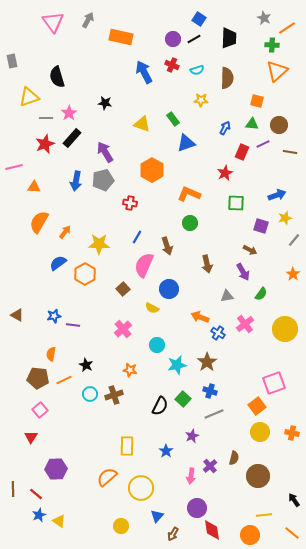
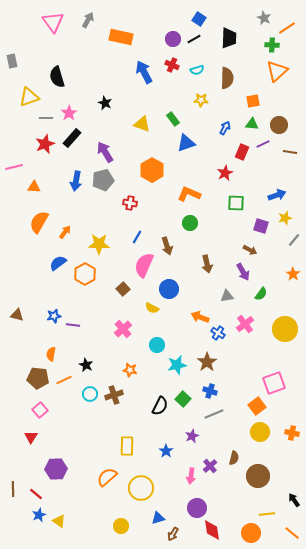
orange square at (257, 101): moved 4 px left; rotated 24 degrees counterclockwise
black star at (105, 103): rotated 16 degrees clockwise
brown triangle at (17, 315): rotated 16 degrees counterclockwise
yellow line at (264, 515): moved 3 px right, 1 px up
blue triangle at (157, 516): moved 1 px right, 2 px down; rotated 32 degrees clockwise
orange circle at (250, 535): moved 1 px right, 2 px up
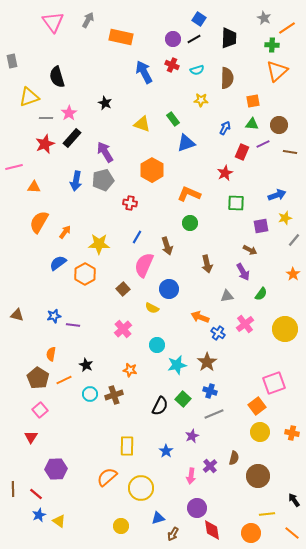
purple square at (261, 226): rotated 28 degrees counterclockwise
brown pentagon at (38, 378): rotated 25 degrees clockwise
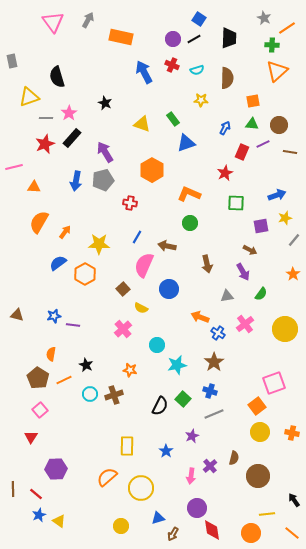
brown arrow at (167, 246): rotated 120 degrees clockwise
yellow semicircle at (152, 308): moved 11 px left
brown star at (207, 362): moved 7 px right
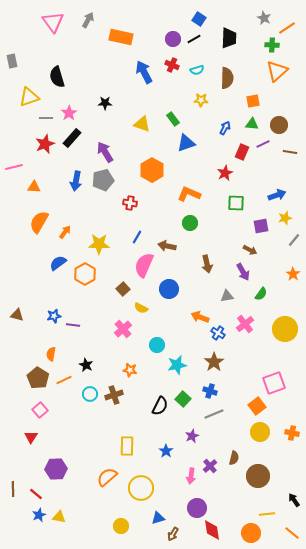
black star at (105, 103): rotated 24 degrees counterclockwise
yellow triangle at (59, 521): moved 4 px up; rotated 24 degrees counterclockwise
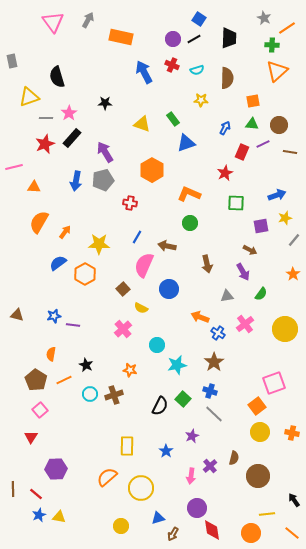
brown pentagon at (38, 378): moved 2 px left, 2 px down
gray line at (214, 414): rotated 66 degrees clockwise
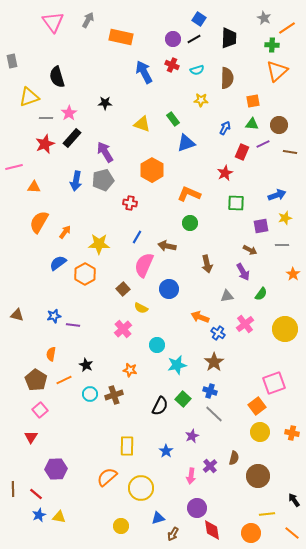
gray line at (294, 240): moved 12 px left, 5 px down; rotated 48 degrees clockwise
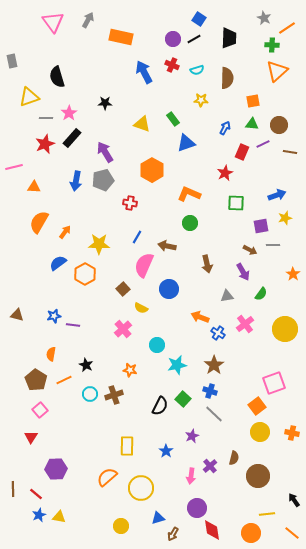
gray line at (282, 245): moved 9 px left
brown star at (214, 362): moved 3 px down
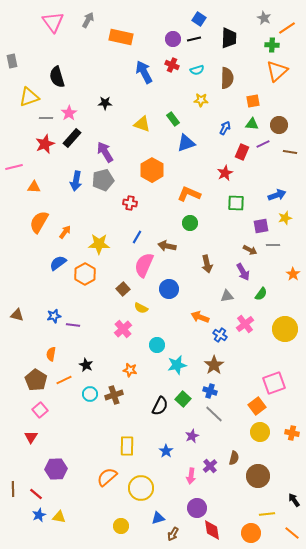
black line at (194, 39): rotated 16 degrees clockwise
blue cross at (218, 333): moved 2 px right, 2 px down
